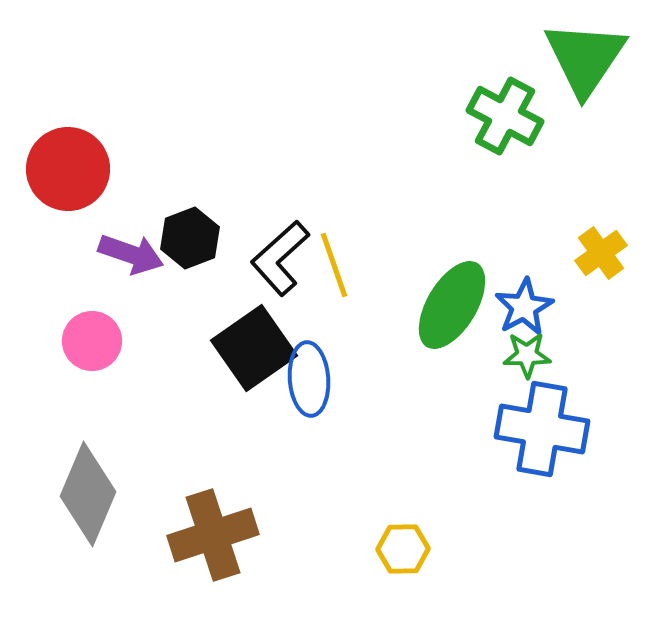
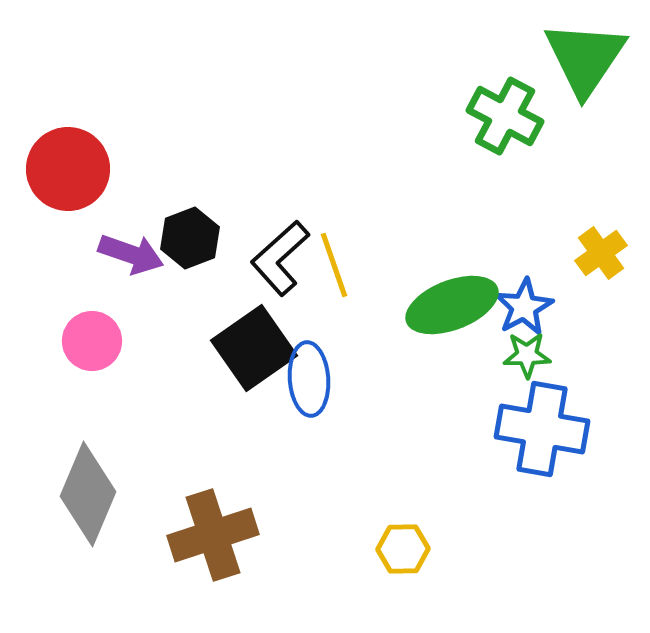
green ellipse: rotated 38 degrees clockwise
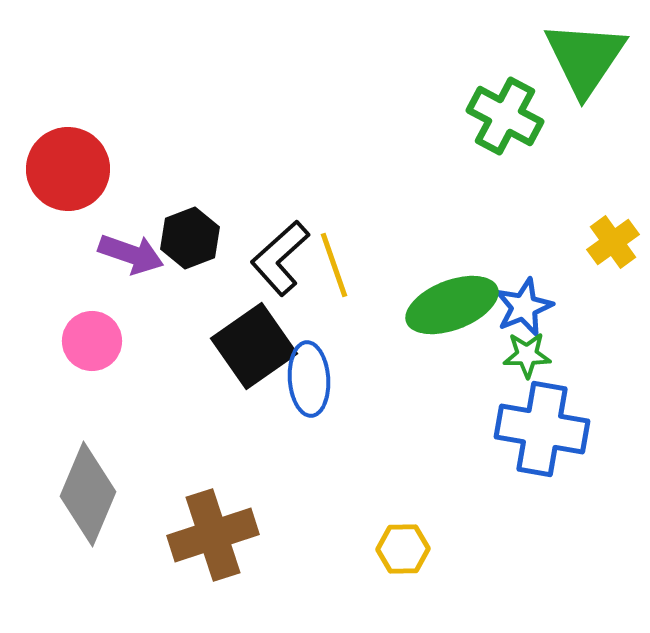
yellow cross: moved 12 px right, 11 px up
blue star: rotated 6 degrees clockwise
black square: moved 2 px up
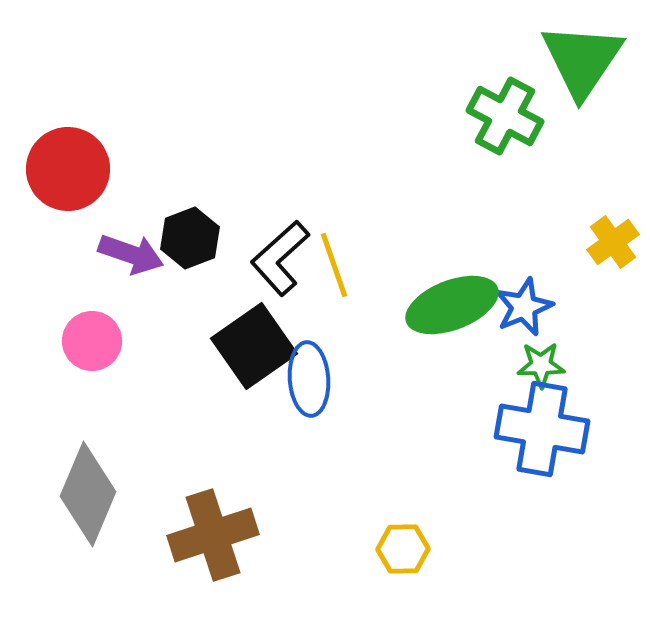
green triangle: moved 3 px left, 2 px down
green star: moved 14 px right, 10 px down
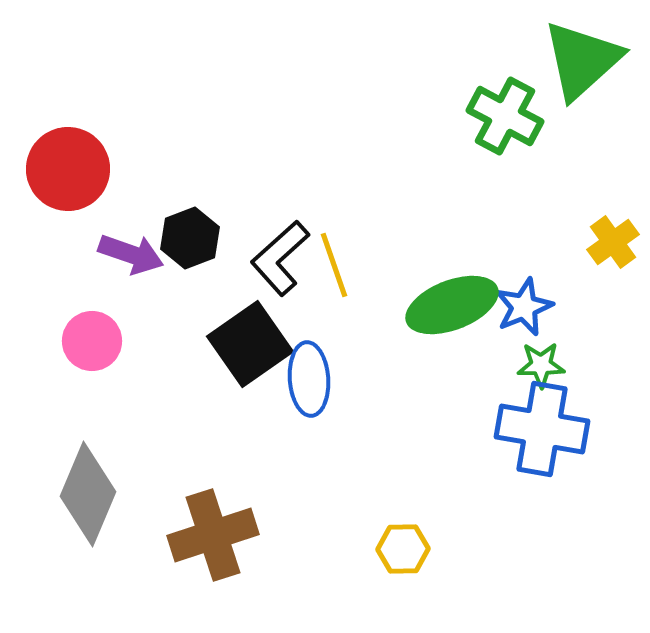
green triangle: rotated 14 degrees clockwise
black square: moved 4 px left, 2 px up
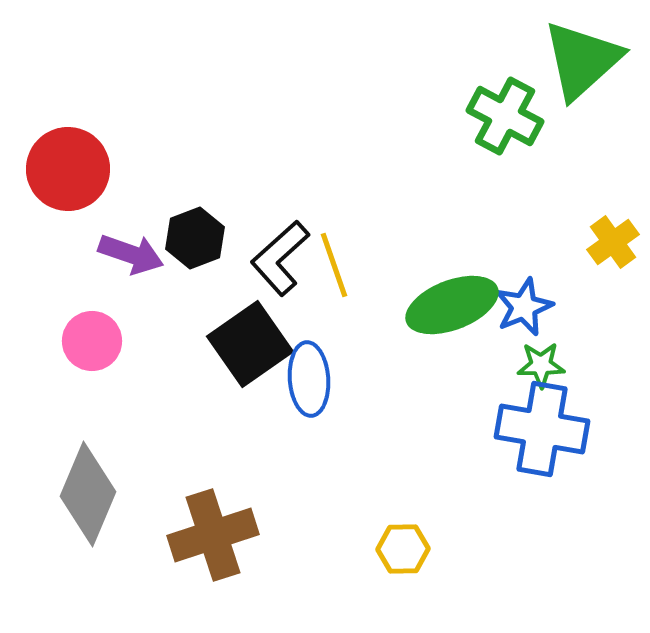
black hexagon: moved 5 px right
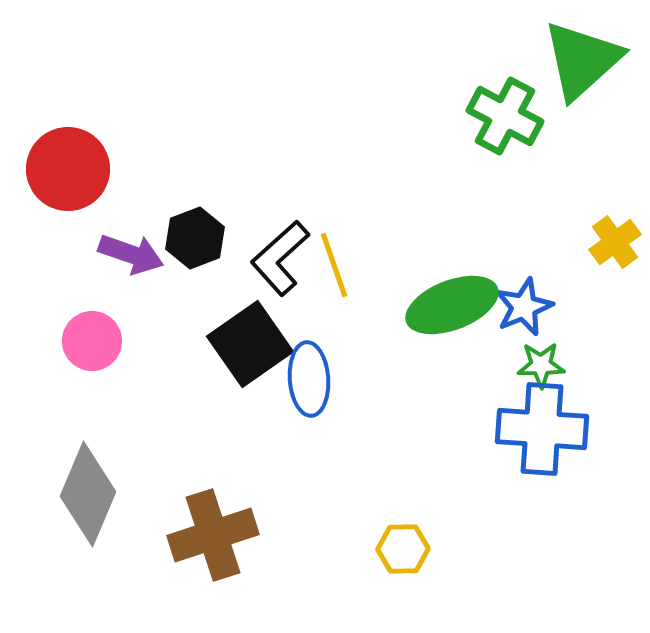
yellow cross: moved 2 px right
blue cross: rotated 6 degrees counterclockwise
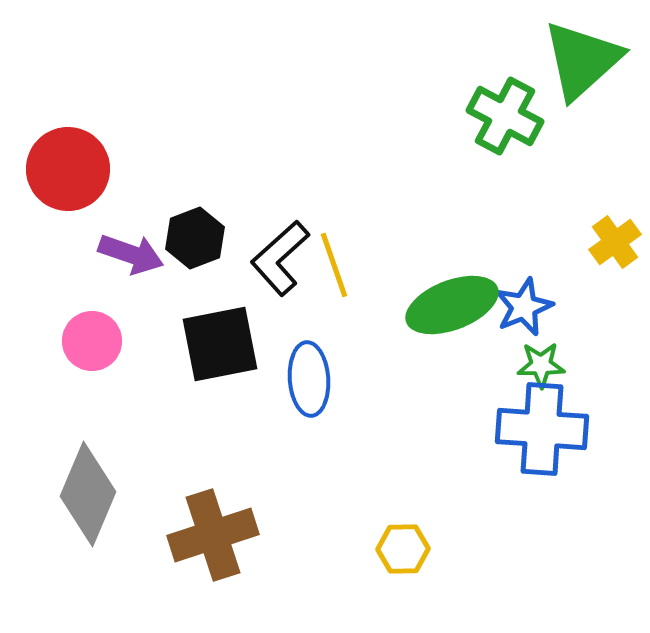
black square: moved 30 px left; rotated 24 degrees clockwise
